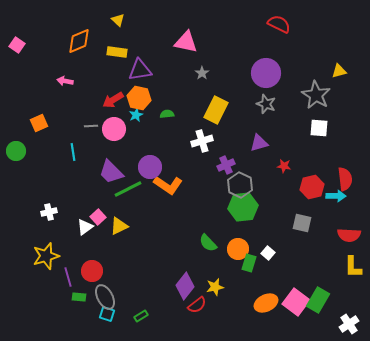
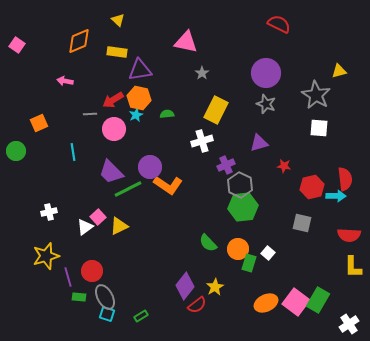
gray line at (91, 126): moved 1 px left, 12 px up
yellow star at (215, 287): rotated 18 degrees counterclockwise
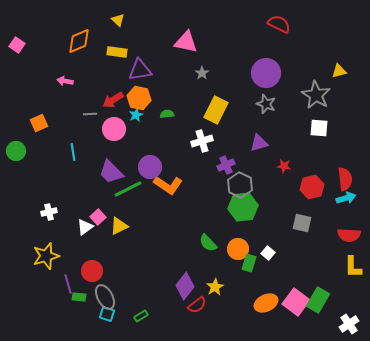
cyan arrow at (336, 196): moved 10 px right, 2 px down; rotated 18 degrees counterclockwise
purple line at (68, 277): moved 7 px down
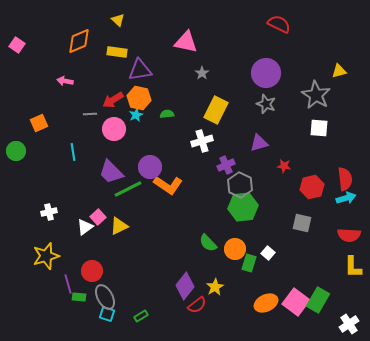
orange circle at (238, 249): moved 3 px left
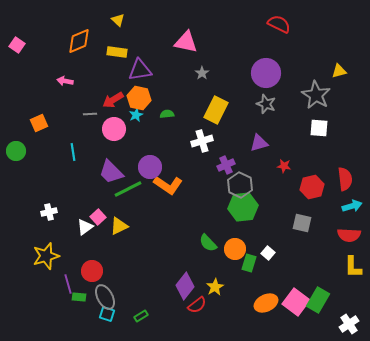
cyan arrow at (346, 198): moved 6 px right, 8 px down
